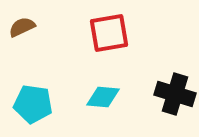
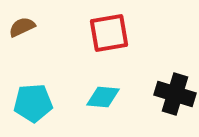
cyan pentagon: moved 1 px up; rotated 12 degrees counterclockwise
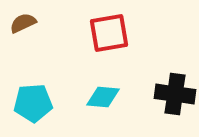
brown semicircle: moved 1 px right, 4 px up
black cross: rotated 9 degrees counterclockwise
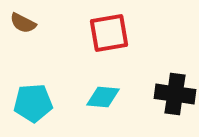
brown semicircle: rotated 128 degrees counterclockwise
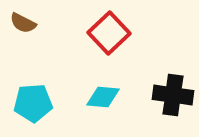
red square: rotated 33 degrees counterclockwise
black cross: moved 2 px left, 1 px down
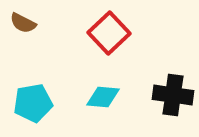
cyan pentagon: rotated 6 degrees counterclockwise
